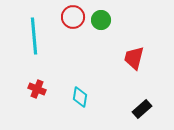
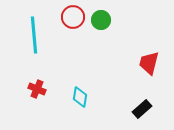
cyan line: moved 1 px up
red trapezoid: moved 15 px right, 5 px down
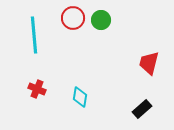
red circle: moved 1 px down
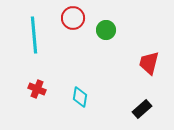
green circle: moved 5 px right, 10 px down
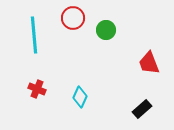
red trapezoid: rotated 35 degrees counterclockwise
cyan diamond: rotated 15 degrees clockwise
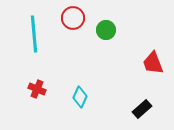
cyan line: moved 1 px up
red trapezoid: moved 4 px right
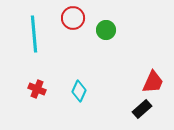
red trapezoid: moved 19 px down; rotated 135 degrees counterclockwise
cyan diamond: moved 1 px left, 6 px up
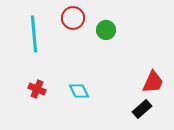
cyan diamond: rotated 50 degrees counterclockwise
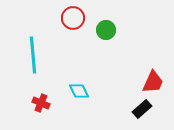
cyan line: moved 1 px left, 21 px down
red cross: moved 4 px right, 14 px down
